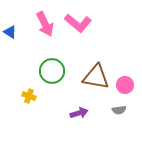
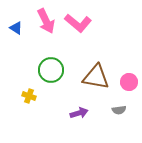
pink arrow: moved 1 px right, 3 px up
blue triangle: moved 6 px right, 4 px up
green circle: moved 1 px left, 1 px up
pink circle: moved 4 px right, 3 px up
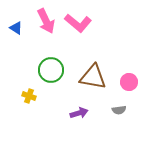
brown triangle: moved 3 px left
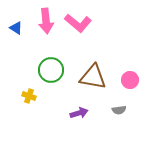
pink arrow: rotated 20 degrees clockwise
pink circle: moved 1 px right, 2 px up
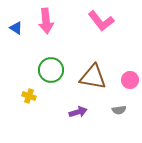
pink L-shape: moved 23 px right, 2 px up; rotated 12 degrees clockwise
purple arrow: moved 1 px left, 1 px up
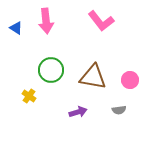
yellow cross: rotated 16 degrees clockwise
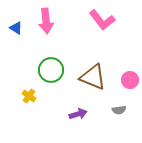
pink L-shape: moved 1 px right, 1 px up
brown triangle: rotated 12 degrees clockwise
purple arrow: moved 2 px down
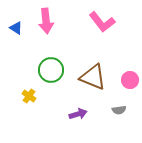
pink L-shape: moved 2 px down
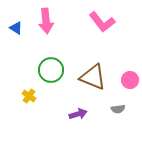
gray semicircle: moved 1 px left, 1 px up
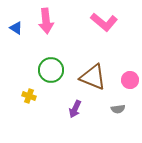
pink L-shape: moved 2 px right; rotated 12 degrees counterclockwise
yellow cross: rotated 16 degrees counterclockwise
purple arrow: moved 3 px left, 5 px up; rotated 132 degrees clockwise
